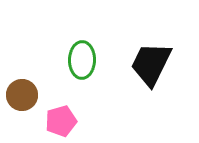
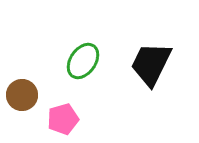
green ellipse: moved 1 px right, 1 px down; rotated 33 degrees clockwise
pink pentagon: moved 2 px right, 2 px up
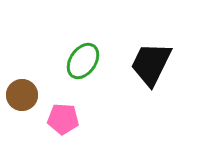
pink pentagon: rotated 20 degrees clockwise
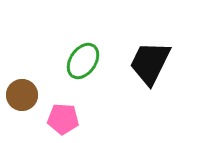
black trapezoid: moved 1 px left, 1 px up
